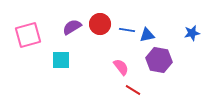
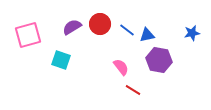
blue line: rotated 28 degrees clockwise
cyan square: rotated 18 degrees clockwise
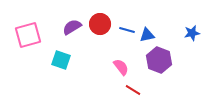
blue line: rotated 21 degrees counterclockwise
purple hexagon: rotated 10 degrees clockwise
